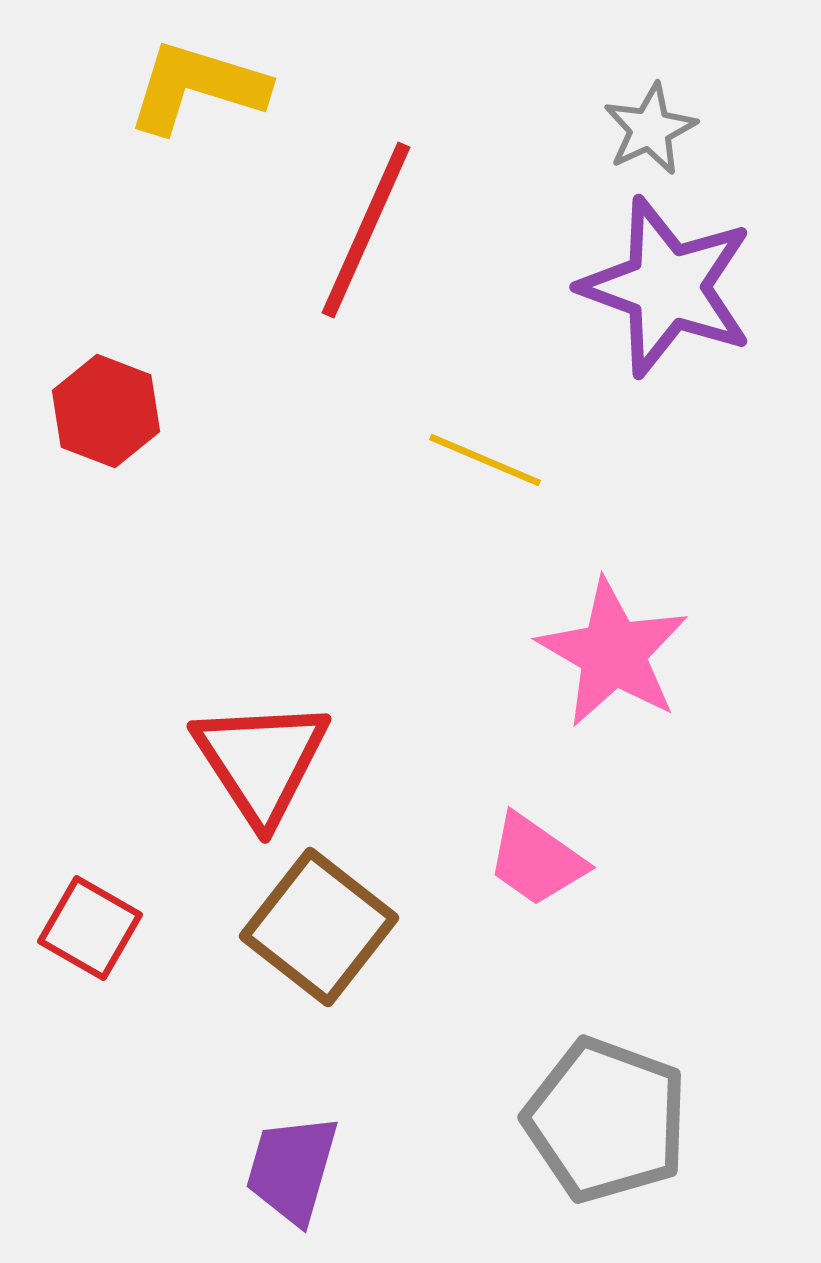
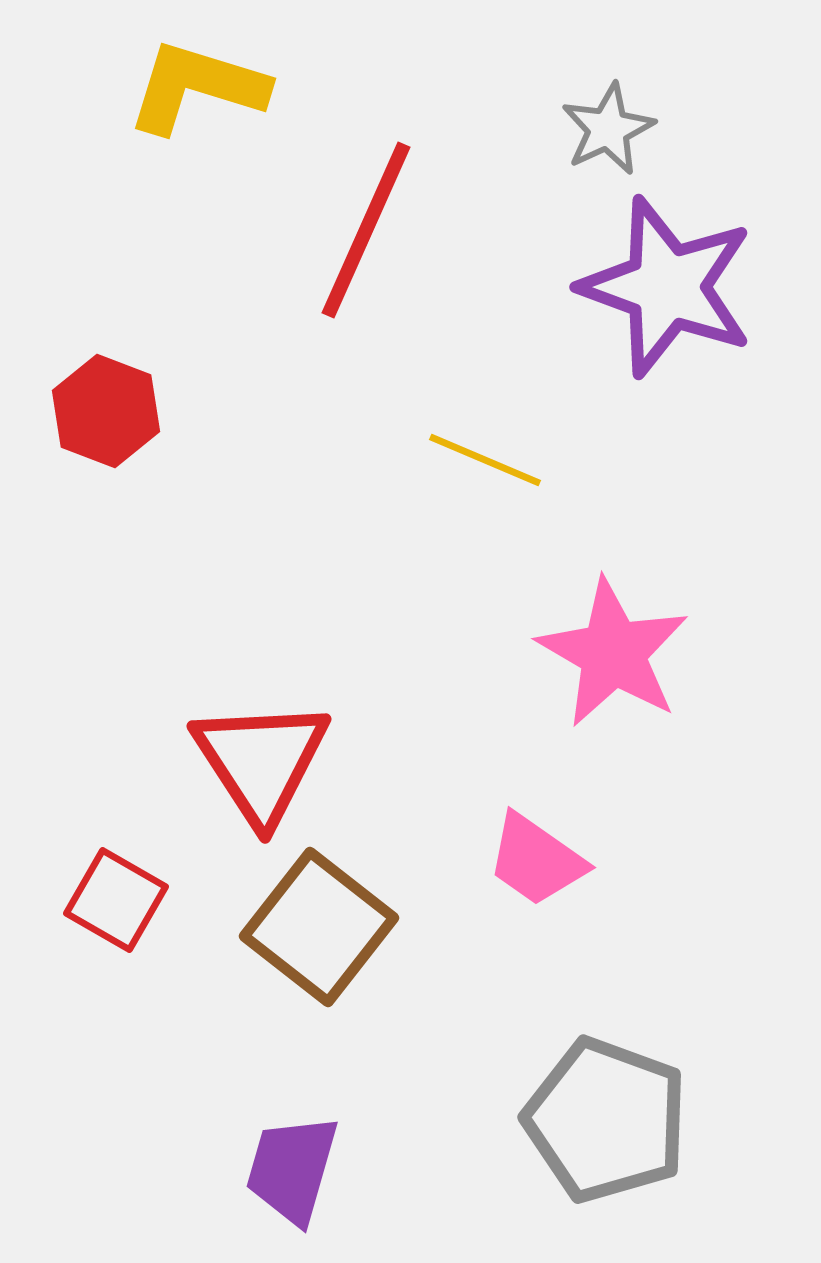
gray star: moved 42 px left
red square: moved 26 px right, 28 px up
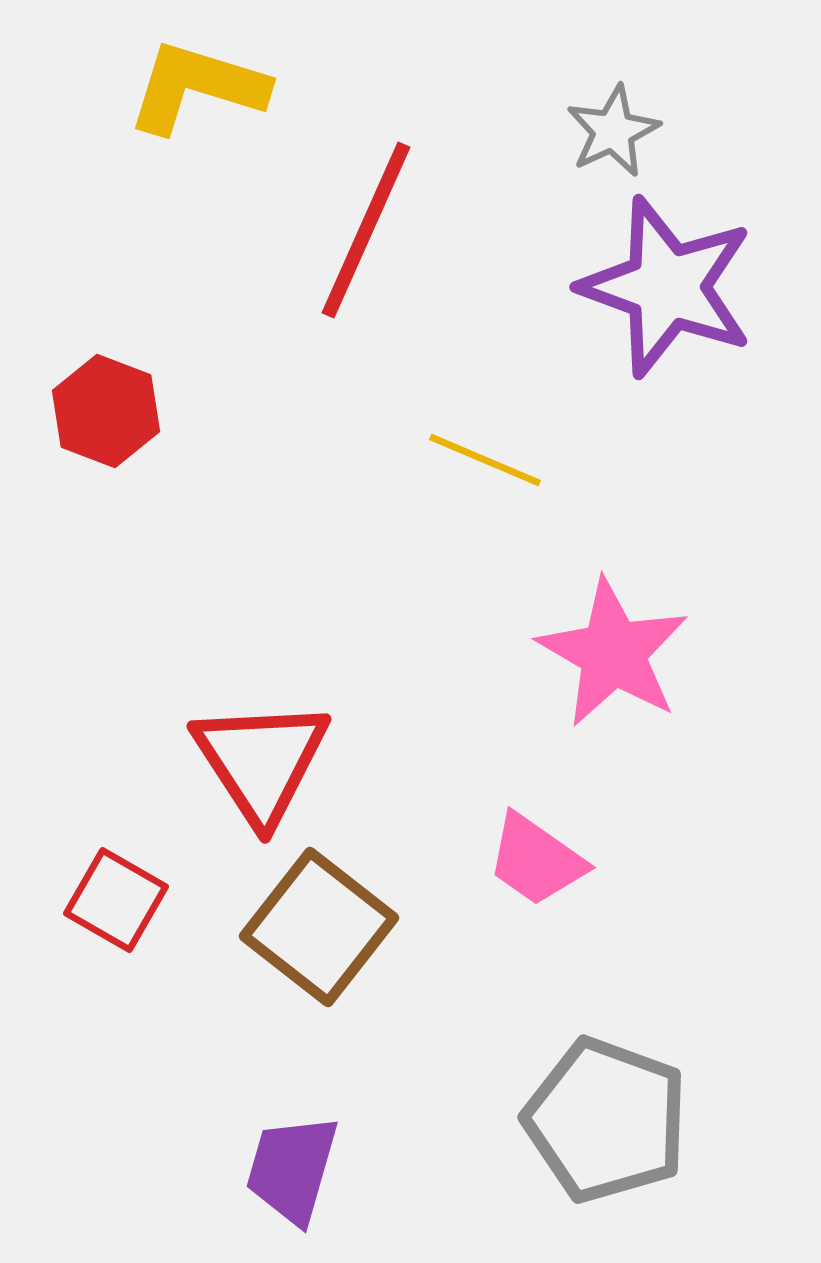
gray star: moved 5 px right, 2 px down
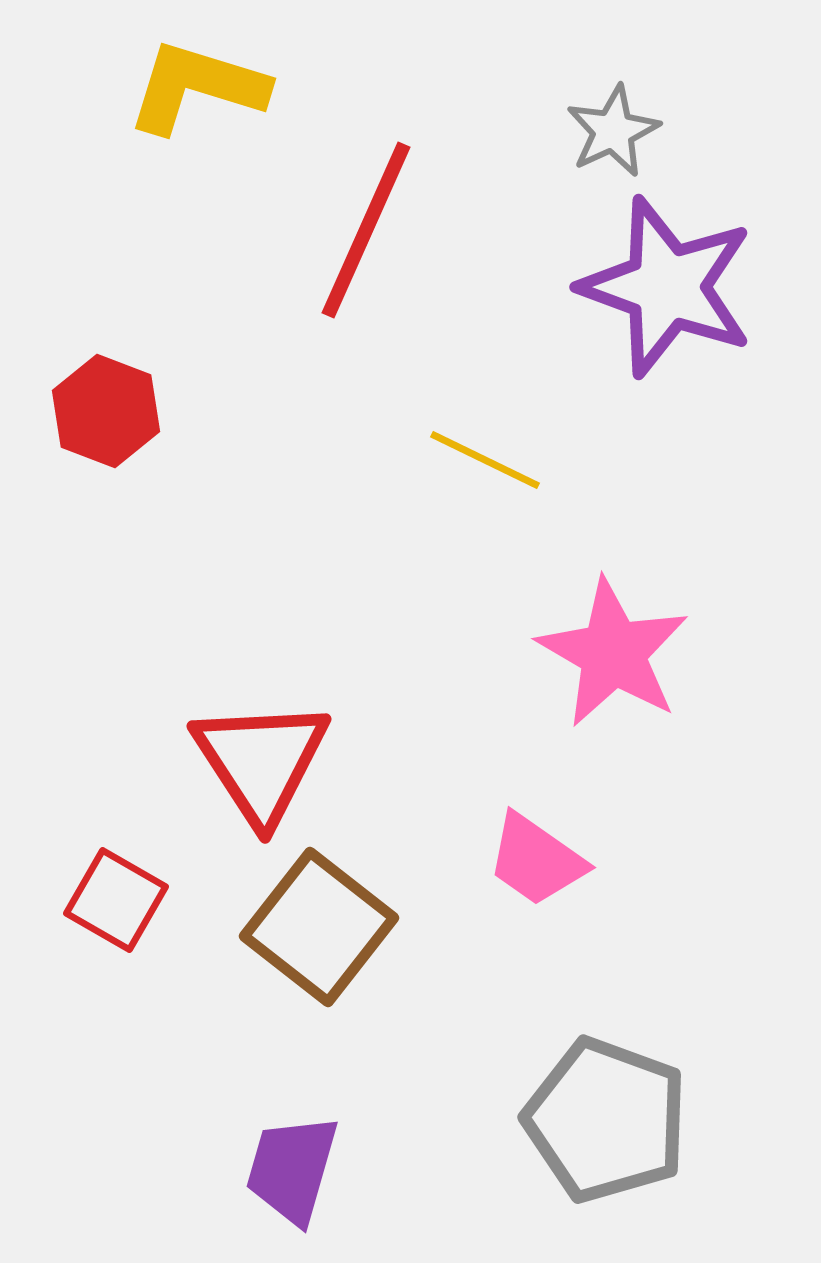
yellow line: rotated 3 degrees clockwise
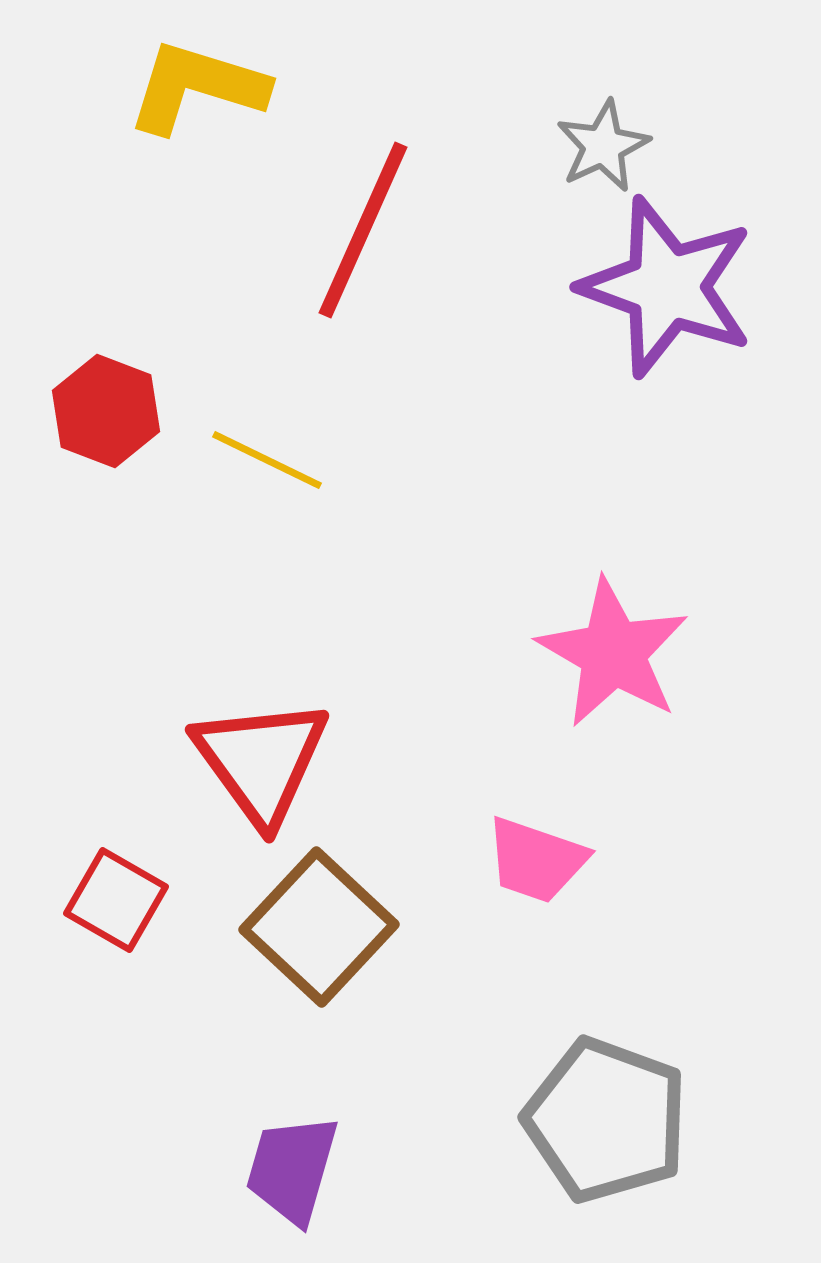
gray star: moved 10 px left, 15 px down
red line: moved 3 px left
yellow line: moved 218 px left
red triangle: rotated 3 degrees counterclockwise
pink trapezoid: rotated 16 degrees counterclockwise
brown square: rotated 5 degrees clockwise
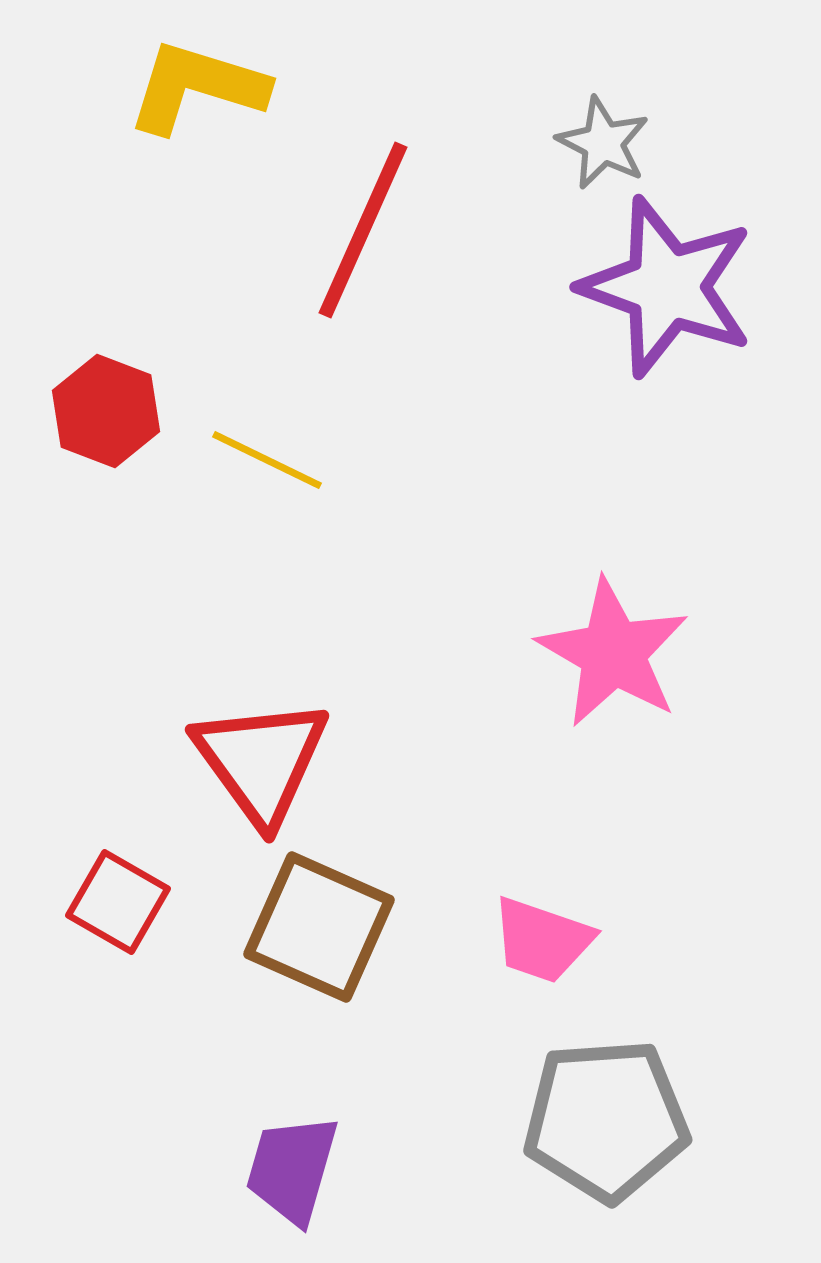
gray star: moved 3 px up; rotated 20 degrees counterclockwise
pink trapezoid: moved 6 px right, 80 px down
red square: moved 2 px right, 2 px down
brown square: rotated 19 degrees counterclockwise
gray pentagon: rotated 24 degrees counterclockwise
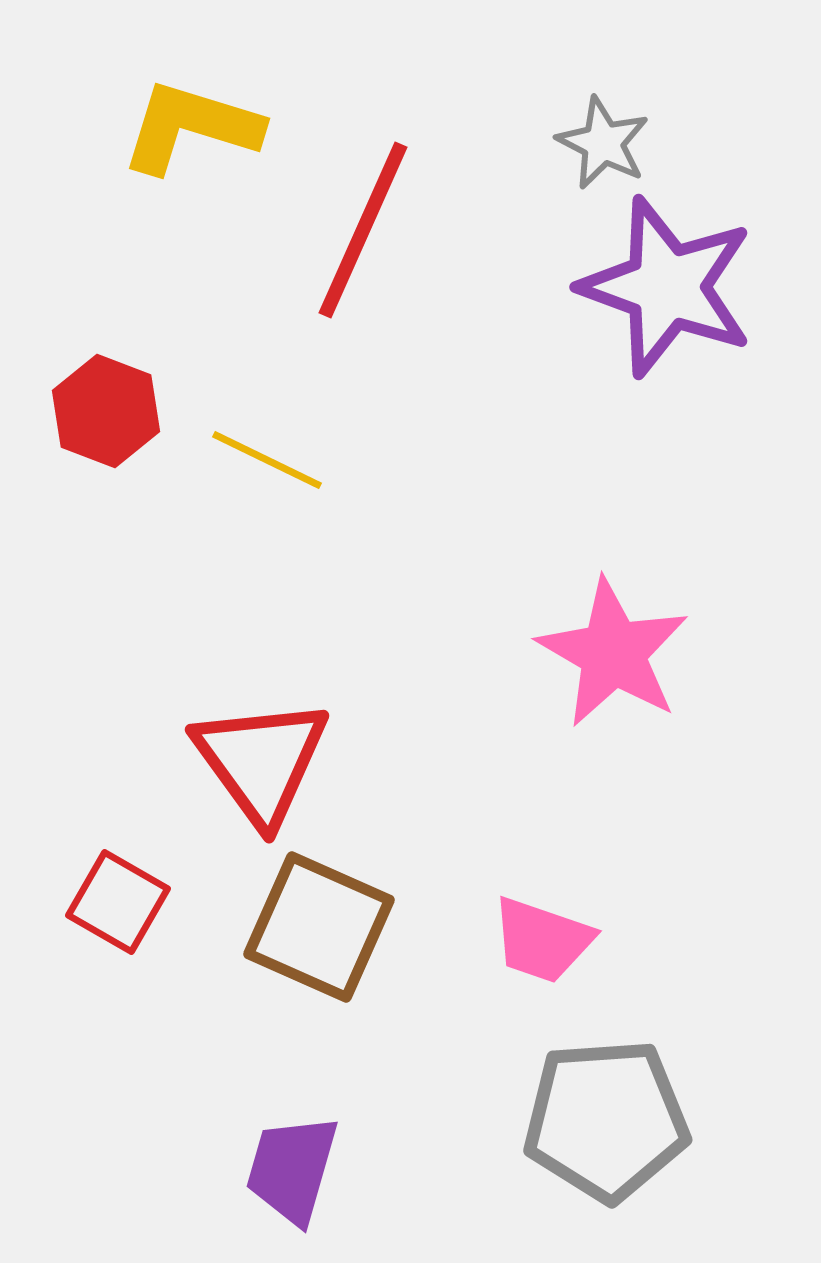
yellow L-shape: moved 6 px left, 40 px down
